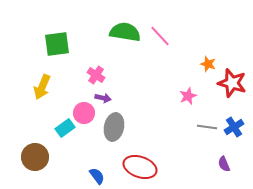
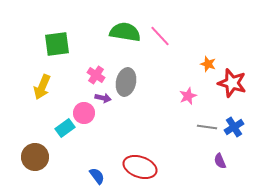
gray ellipse: moved 12 px right, 45 px up
purple semicircle: moved 4 px left, 3 px up
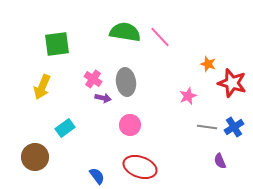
pink line: moved 1 px down
pink cross: moved 3 px left, 4 px down
gray ellipse: rotated 20 degrees counterclockwise
pink circle: moved 46 px right, 12 px down
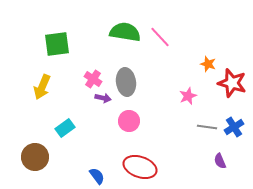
pink circle: moved 1 px left, 4 px up
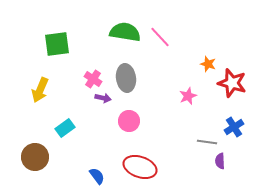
gray ellipse: moved 4 px up
yellow arrow: moved 2 px left, 3 px down
gray line: moved 15 px down
purple semicircle: rotated 21 degrees clockwise
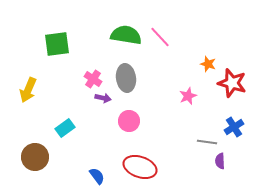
green semicircle: moved 1 px right, 3 px down
yellow arrow: moved 12 px left
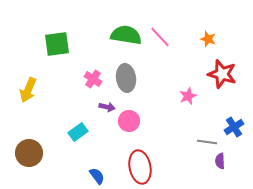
orange star: moved 25 px up
red star: moved 10 px left, 9 px up
purple arrow: moved 4 px right, 9 px down
cyan rectangle: moved 13 px right, 4 px down
brown circle: moved 6 px left, 4 px up
red ellipse: rotated 60 degrees clockwise
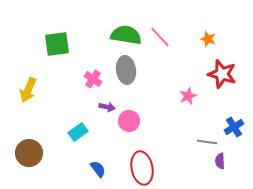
gray ellipse: moved 8 px up
red ellipse: moved 2 px right, 1 px down
blue semicircle: moved 1 px right, 7 px up
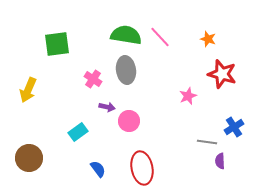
brown circle: moved 5 px down
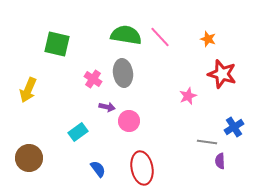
green square: rotated 20 degrees clockwise
gray ellipse: moved 3 px left, 3 px down
